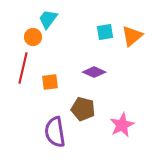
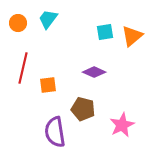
orange circle: moved 15 px left, 14 px up
orange square: moved 2 px left, 3 px down
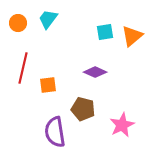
purple diamond: moved 1 px right
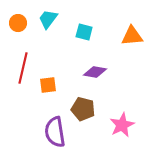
cyan square: moved 21 px left; rotated 24 degrees clockwise
orange triangle: rotated 35 degrees clockwise
purple diamond: rotated 15 degrees counterclockwise
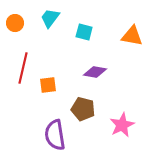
cyan trapezoid: moved 2 px right, 1 px up
orange circle: moved 3 px left
orange triangle: rotated 15 degrees clockwise
purple semicircle: moved 3 px down
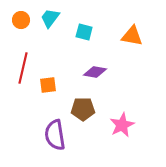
orange circle: moved 6 px right, 3 px up
brown pentagon: rotated 15 degrees counterclockwise
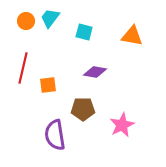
orange circle: moved 5 px right, 1 px down
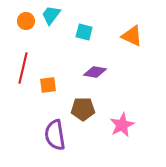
cyan trapezoid: moved 1 px right, 3 px up
orange triangle: rotated 15 degrees clockwise
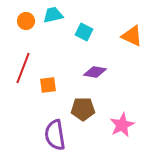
cyan trapezoid: moved 2 px right; rotated 40 degrees clockwise
cyan square: rotated 12 degrees clockwise
red line: rotated 8 degrees clockwise
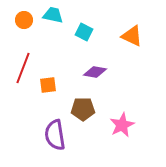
cyan trapezoid: rotated 25 degrees clockwise
orange circle: moved 2 px left, 1 px up
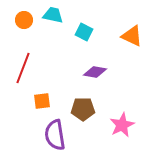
orange square: moved 6 px left, 16 px down
